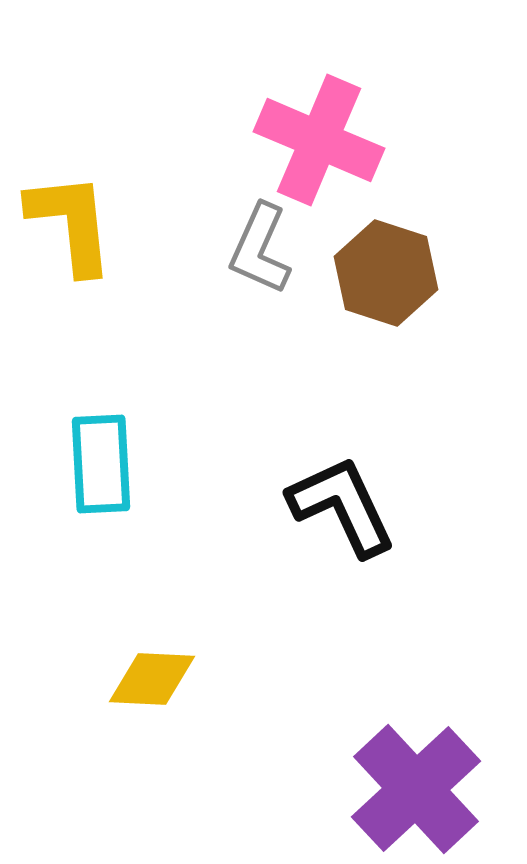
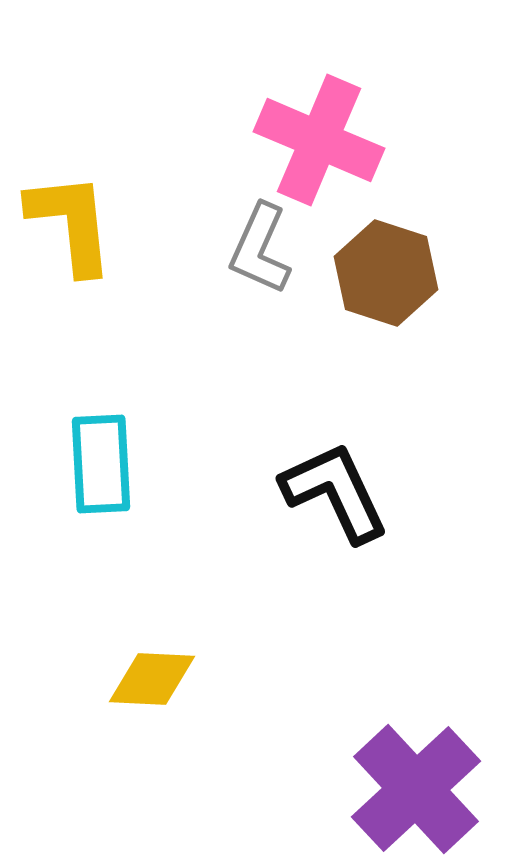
black L-shape: moved 7 px left, 14 px up
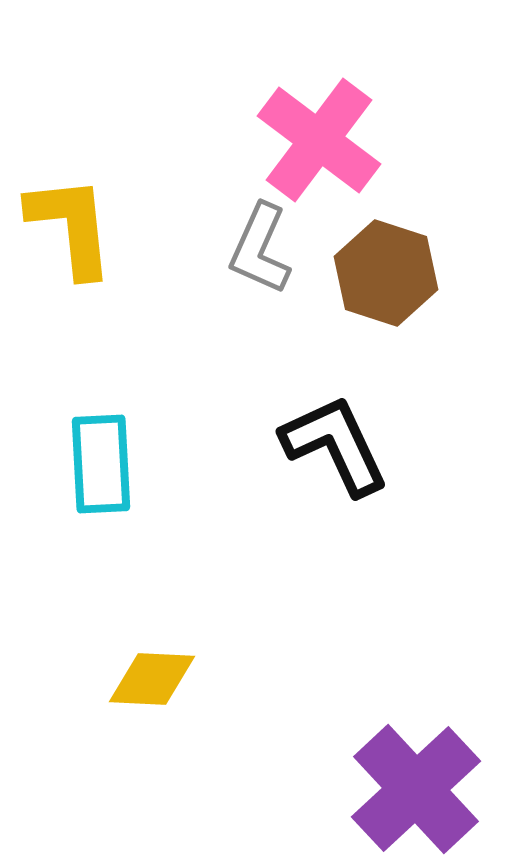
pink cross: rotated 14 degrees clockwise
yellow L-shape: moved 3 px down
black L-shape: moved 47 px up
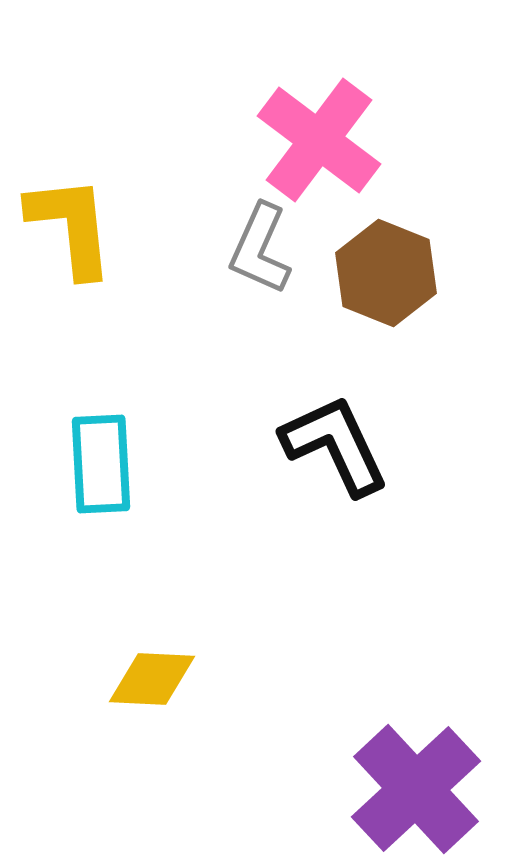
brown hexagon: rotated 4 degrees clockwise
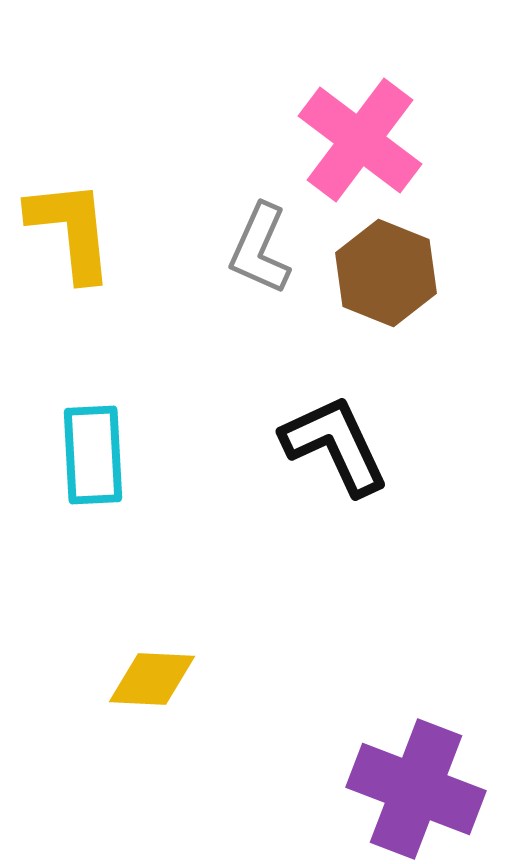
pink cross: moved 41 px right
yellow L-shape: moved 4 px down
cyan rectangle: moved 8 px left, 9 px up
purple cross: rotated 26 degrees counterclockwise
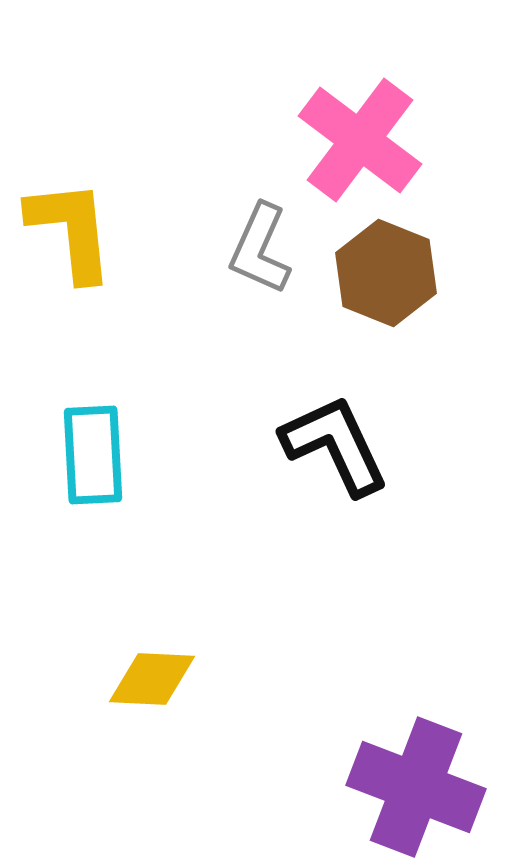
purple cross: moved 2 px up
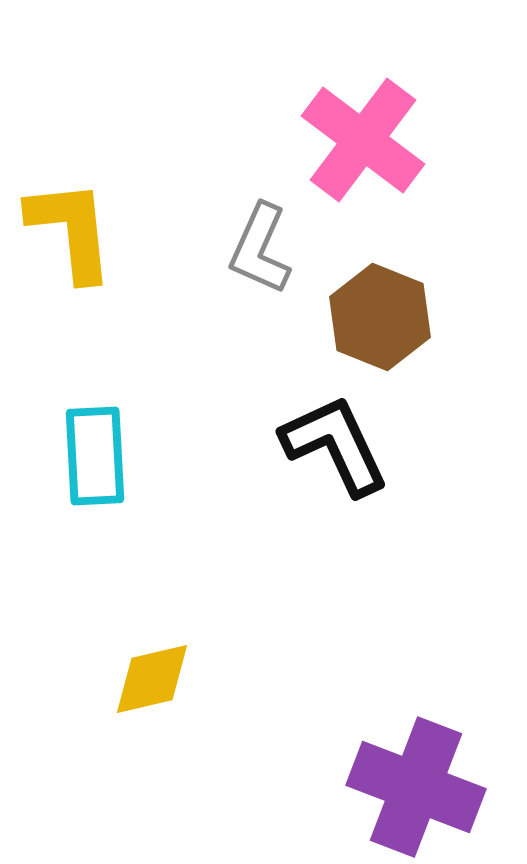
pink cross: moved 3 px right
brown hexagon: moved 6 px left, 44 px down
cyan rectangle: moved 2 px right, 1 px down
yellow diamond: rotated 16 degrees counterclockwise
